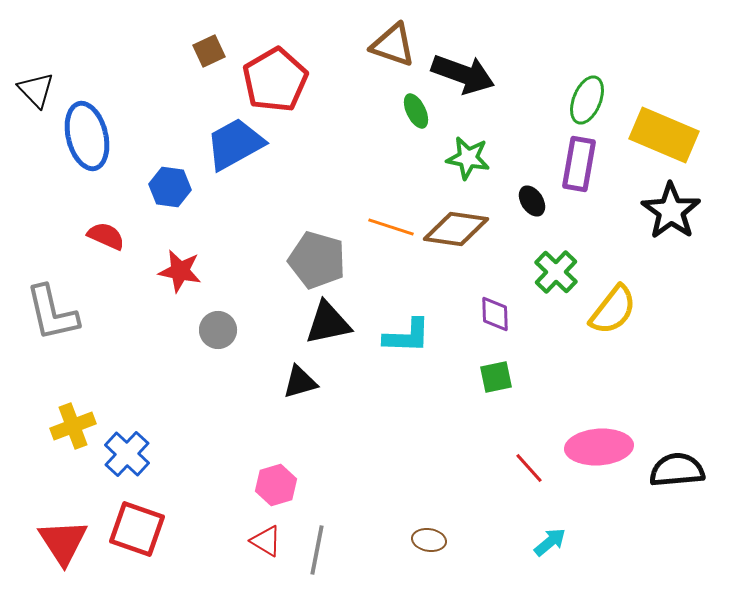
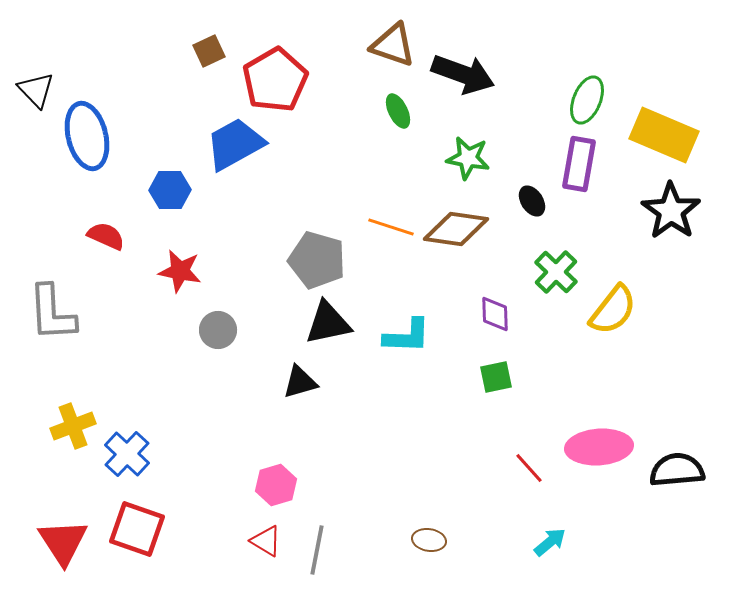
green ellipse at (416, 111): moved 18 px left
blue hexagon at (170, 187): moved 3 px down; rotated 9 degrees counterclockwise
gray L-shape at (52, 313): rotated 10 degrees clockwise
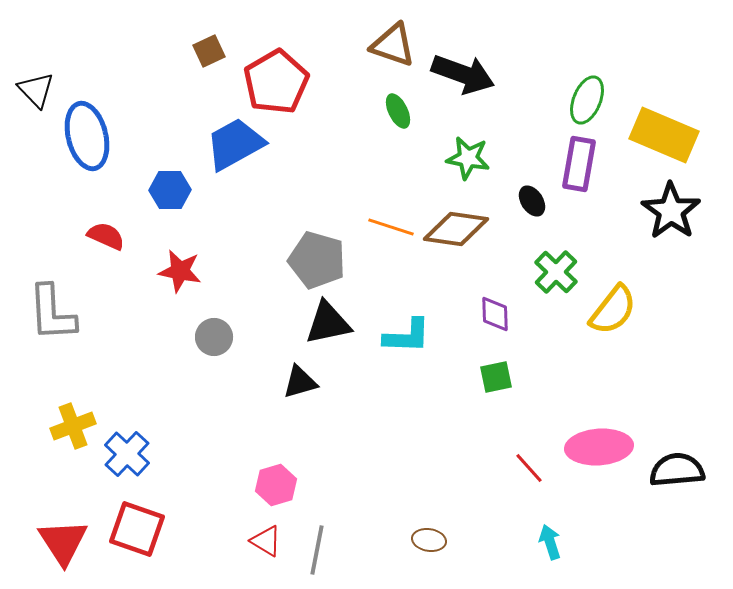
red pentagon at (275, 80): moved 1 px right, 2 px down
gray circle at (218, 330): moved 4 px left, 7 px down
cyan arrow at (550, 542): rotated 68 degrees counterclockwise
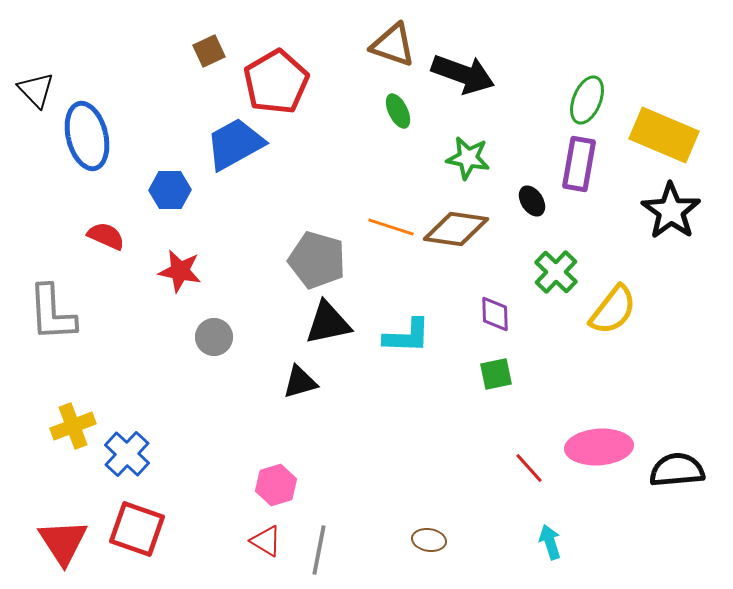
green square at (496, 377): moved 3 px up
gray line at (317, 550): moved 2 px right
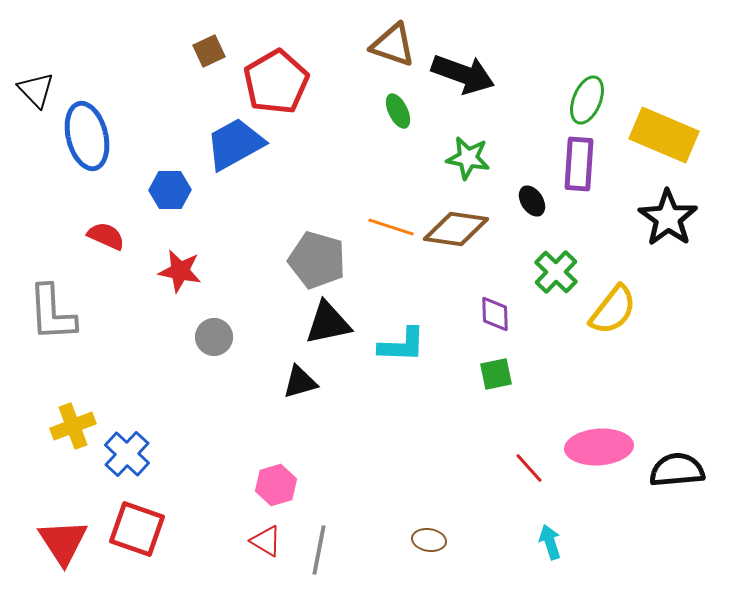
purple rectangle at (579, 164): rotated 6 degrees counterclockwise
black star at (671, 211): moved 3 px left, 7 px down
cyan L-shape at (407, 336): moved 5 px left, 9 px down
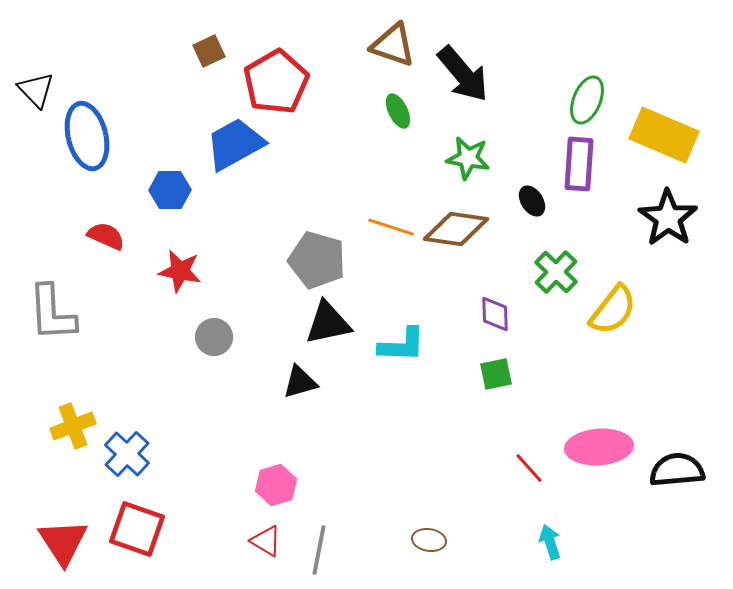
black arrow at (463, 74): rotated 30 degrees clockwise
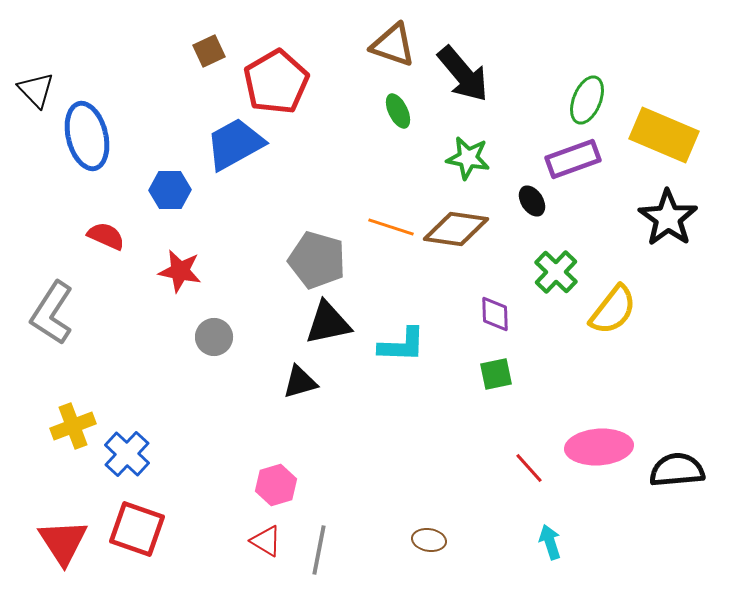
purple rectangle at (579, 164): moved 6 px left, 5 px up; rotated 66 degrees clockwise
gray L-shape at (52, 313): rotated 36 degrees clockwise
